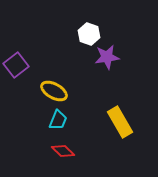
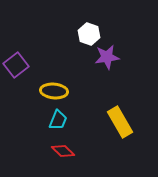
yellow ellipse: rotated 24 degrees counterclockwise
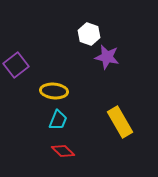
purple star: rotated 20 degrees clockwise
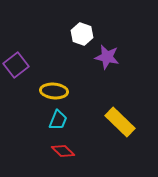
white hexagon: moved 7 px left
yellow rectangle: rotated 16 degrees counterclockwise
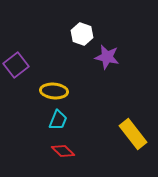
yellow rectangle: moved 13 px right, 12 px down; rotated 8 degrees clockwise
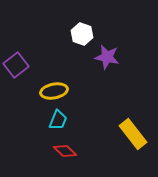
yellow ellipse: rotated 16 degrees counterclockwise
red diamond: moved 2 px right
